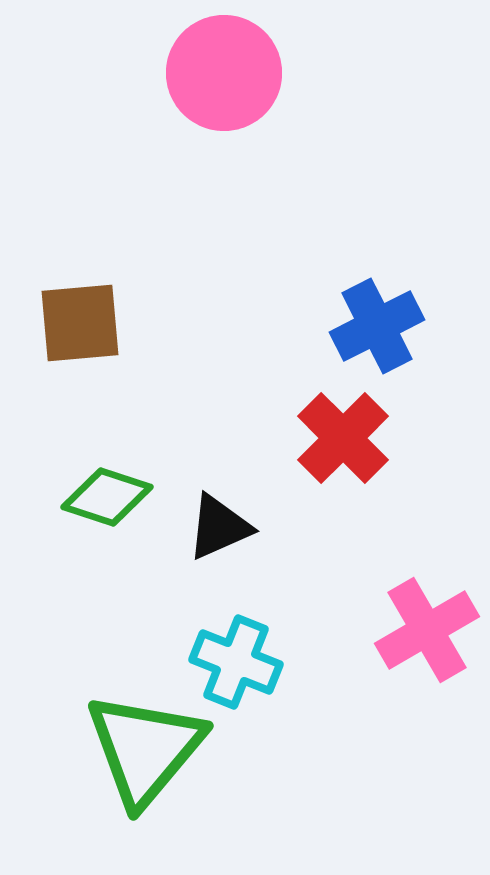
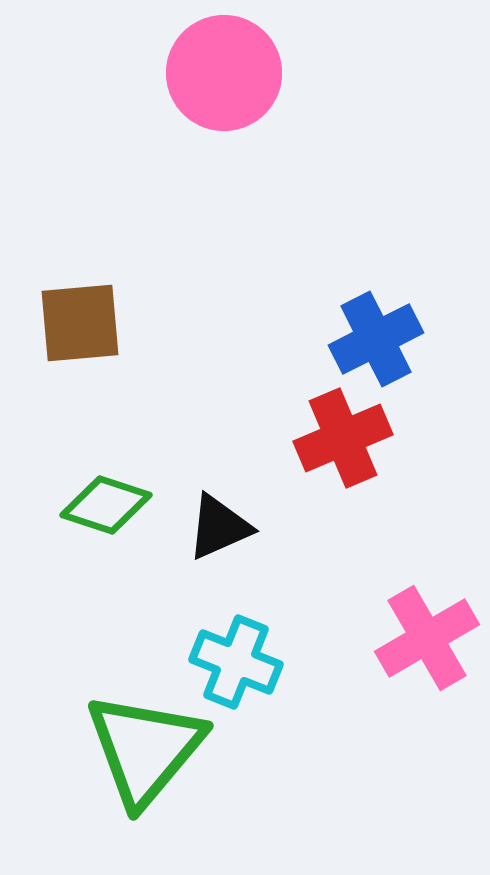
blue cross: moved 1 px left, 13 px down
red cross: rotated 22 degrees clockwise
green diamond: moved 1 px left, 8 px down
pink cross: moved 8 px down
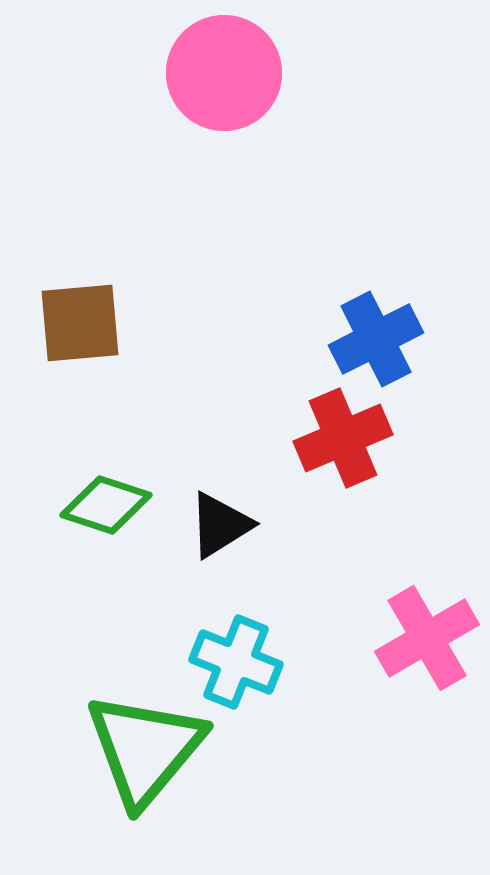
black triangle: moved 1 px right, 2 px up; rotated 8 degrees counterclockwise
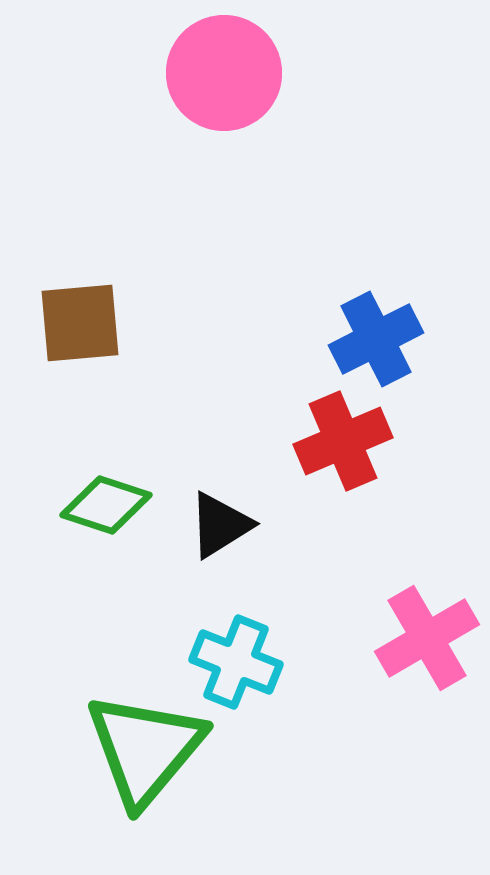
red cross: moved 3 px down
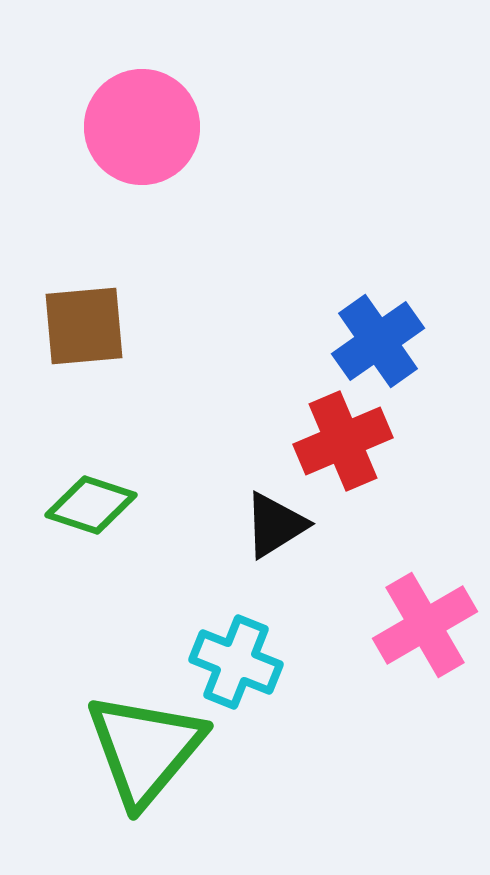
pink circle: moved 82 px left, 54 px down
brown square: moved 4 px right, 3 px down
blue cross: moved 2 px right, 2 px down; rotated 8 degrees counterclockwise
green diamond: moved 15 px left
black triangle: moved 55 px right
pink cross: moved 2 px left, 13 px up
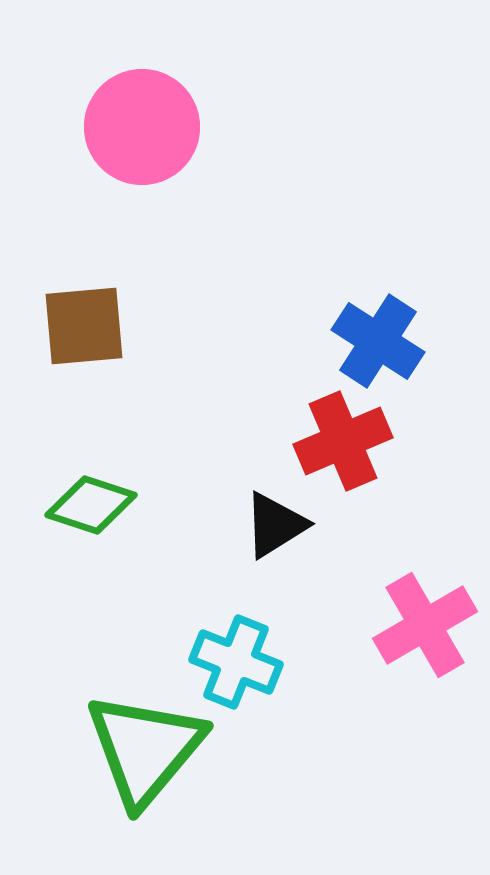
blue cross: rotated 22 degrees counterclockwise
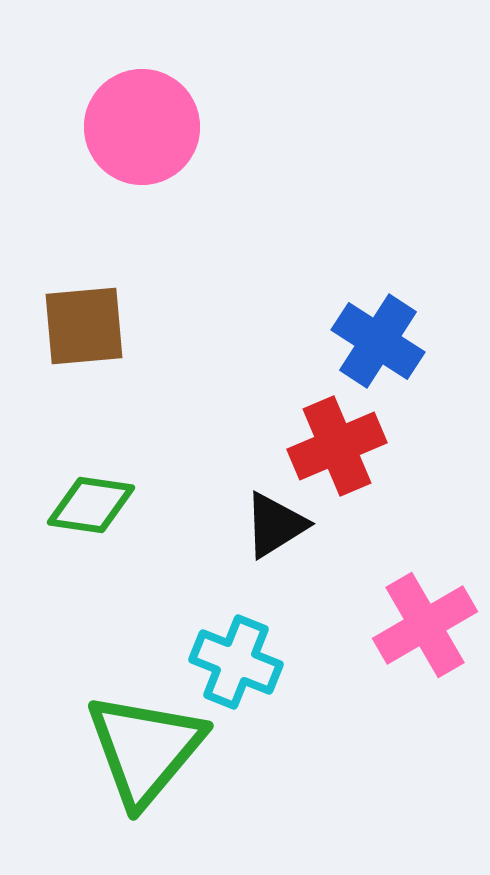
red cross: moved 6 px left, 5 px down
green diamond: rotated 10 degrees counterclockwise
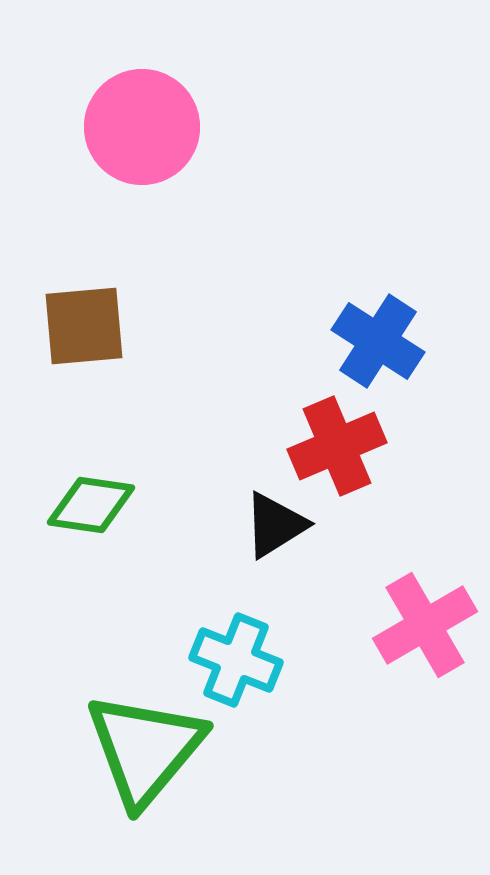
cyan cross: moved 2 px up
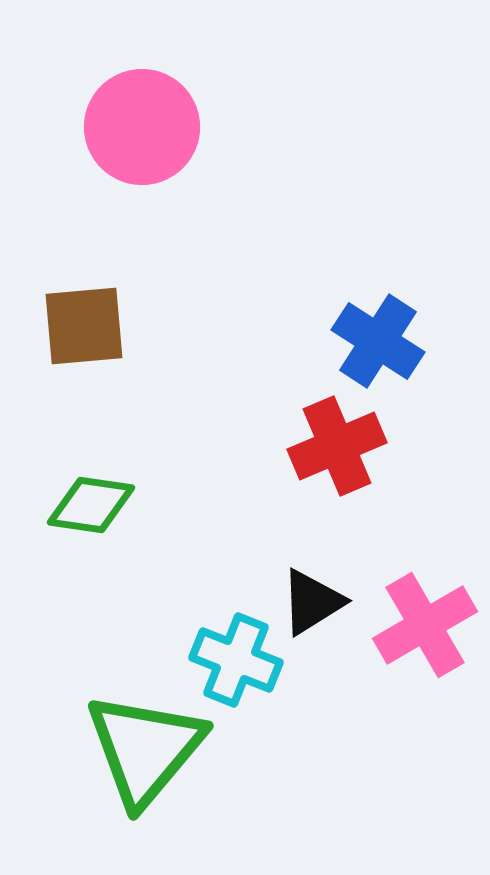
black triangle: moved 37 px right, 77 px down
